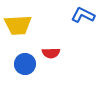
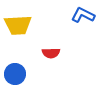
blue circle: moved 10 px left, 10 px down
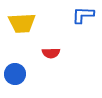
blue L-shape: rotated 25 degrees counterclockwise
yellow trapezoid: moved 4 px right, 2 px up
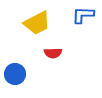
yellow trapezoid: moved 15 px right; rotated 24 degrees counterclockwise
red semicircle: moved 2 px right
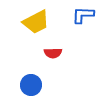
yellow trapezoid: moved 1 px left, 1 px up
blue circle: moved 16 px right, 11 px down
